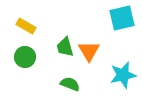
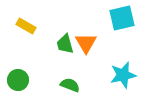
green trapezoid: moved 3 px up
orange triangle: moved 3 px left, 8 px up
green circle: moved 7 px left, 23 px down
green semicircle: moved 1 px down
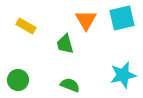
orange triangle: moved 23 px up
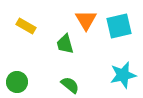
cyan square: moved 3 px left, 8 px down
green circle: moved 1 px left, 2 px down
green semicircle: rotated 18 degrees clockwise
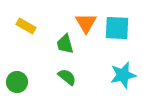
orange triangle: moved 3 px down
cyan square: moved 2 px left, 2 px down; rotated 16 degrees clockwise
green semicircle: moved 3 px left, 8 px up
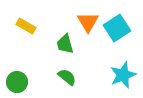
orange triangle: moved 2 px right, 1 px up
cyan square: rotated 36 degrees counterclockwise
cyan star: rotated 8 degrees counterclockwise
